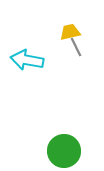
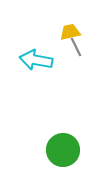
cyan arrow: moved 9 px right
green circle: moved 1 px left, 1 px up
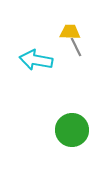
yellow trapezoid: rotated 15 degrees clockwise
green circle: moved 9 px right, 20 px up
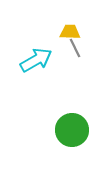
gray line: moved 1 px left, 1 px down
cyan arrow: rotated 140 degrees clockwise
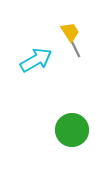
yellow trapezoid: rotated 55 degrees clockwise
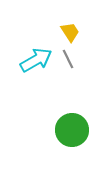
gray line: moved 7 px left, 11 px down
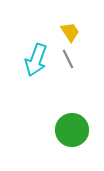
cyan arrow: rotated 140 degrees clockwise
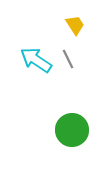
yellow trapezoid: moved 5 px right, 7 px up
cyan arrow: rotated 104 degrees clockwise
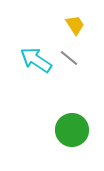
gray line: moved 1 px right, 1 px up; rotated 24 degrees counterclockwise
